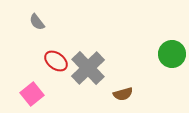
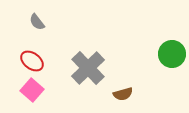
red ellipse: moved 24 px left
pink square: moved 4 px up; rotated 10 degrees counterclockwise
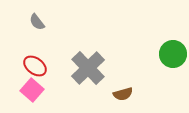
green circle: moved 1 px right
red ellipse: moved 3 px right, 5 px down
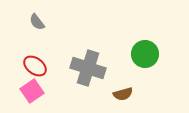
green circle: moved 28 px left
gray cross: rotated 28 degrees counterclockwise
pink square: moved 1 px down; rotated 15 degrees clockwise
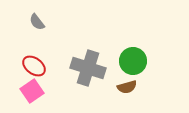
green circle: moved 12 px left, 7 px down
red ellipse: moved 1 px left
brown semicircle: moved 4 px right, 7 px up
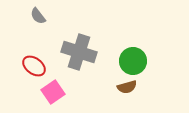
gray semicircle: moved 1 px right, 6 px up
gray cross: moved 9 px left, 16 px up
pink square: moved 21 px right, 1 px down
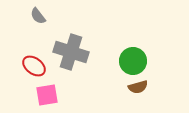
gray cross: moved 8 px left
brown semicircle: moved 11 px right
pink square: moved 6 px left, 3 px down; rotated 25 degrees clockwise
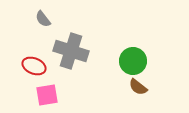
gray semicircle: moved 5 px right, 3 px down
gray cross: moved 1 px up
red ellipse: rotated 15 degrees counterclockwise
brown semicircle: rotated 54 degrees clockwise
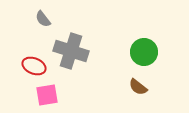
green circle: moved 11 px right, 9 px up
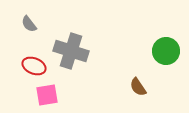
gray semicircle: moved 14 px left, 5 px down
green circle: moved 22 px right, 1 px up
brown semicircle: rotated 18 degrees clockwise
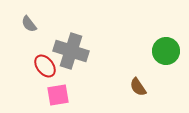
red ellipse: moved 11 px right; rotated 30 degrees clockwise
pink square: moved 11 px right
